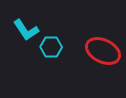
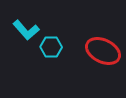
cyan L-shape: rotated 8 degrees counterclockwise
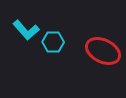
cyan hexagon: moved 2 px right, 5 px up
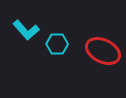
cyan hexagon: moved 4 px right, 2 px down
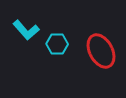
red ellipse: moved 2 px left; rotated 36 degrees clockwise
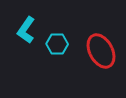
cyan L-shape: rotated 76 degrees clockwise
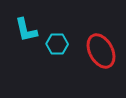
cyan L-shape: rotated 48 degrees counterclockwise
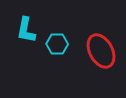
cyan L-shape: rotated 24 degrees clockwise
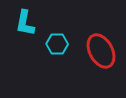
cyan L-shape: moved 1 px left, 7 px up
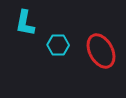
cyan hexagon: moved 1 px right, 1 px down
